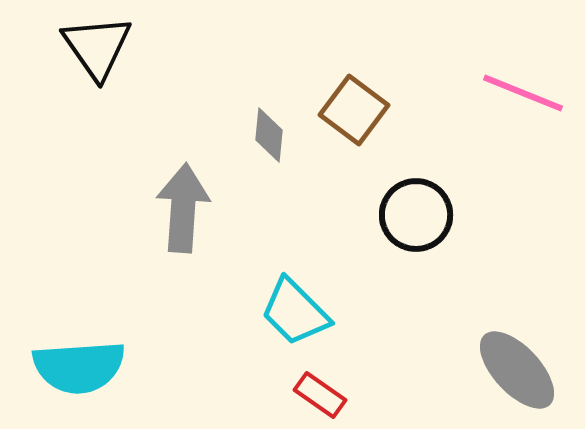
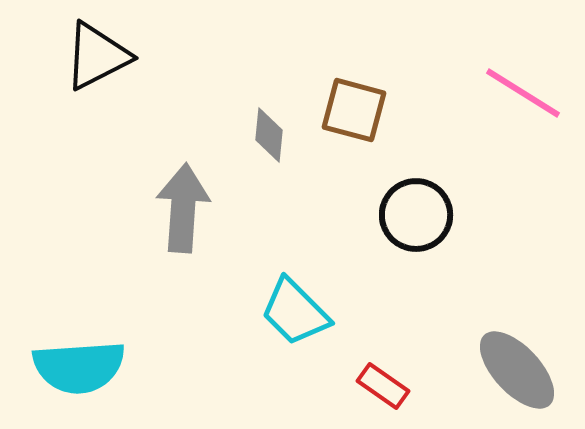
black triangle: moved 9 px down; rotated 38 degrees clockwise
pink line: rotated 10 degrees clockwise
brown square: rotated 22 degrees counterclockwise
red rectangle: moved 63 px right, 9 px up
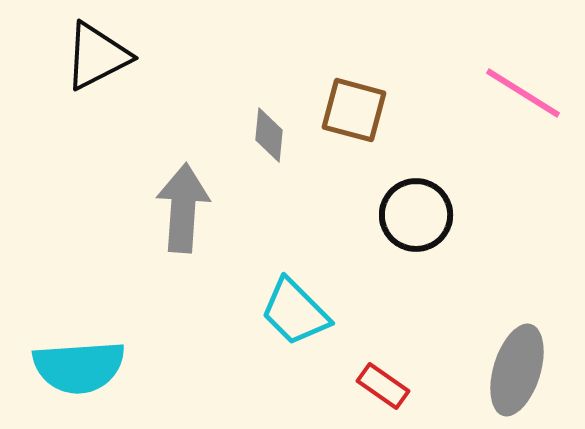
gray ellipse: rotated 60 degrees clockwise
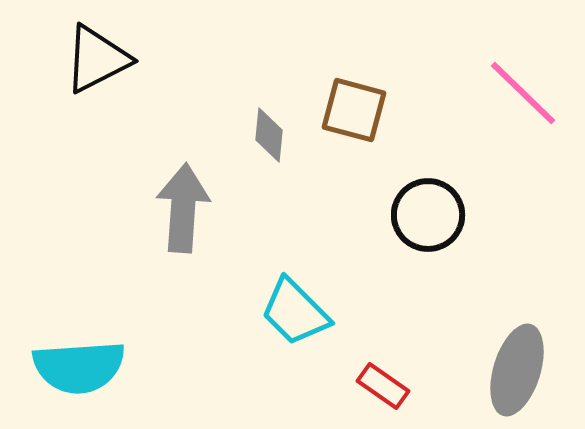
black triangle: moved 3 px down
pink line: rotated 12 degrees clockwise
black circle: moved 12 px right
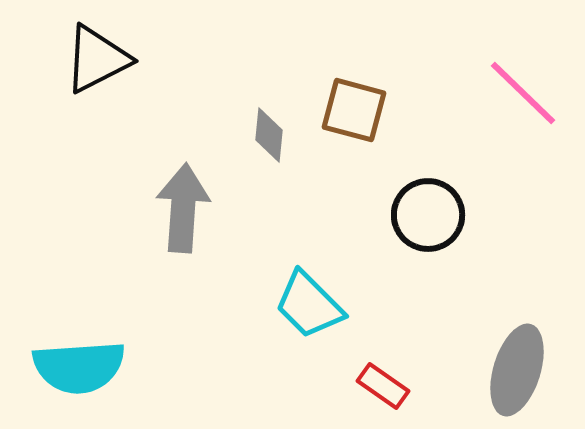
cyan trapezoid: moved 14 px right, 7 px up
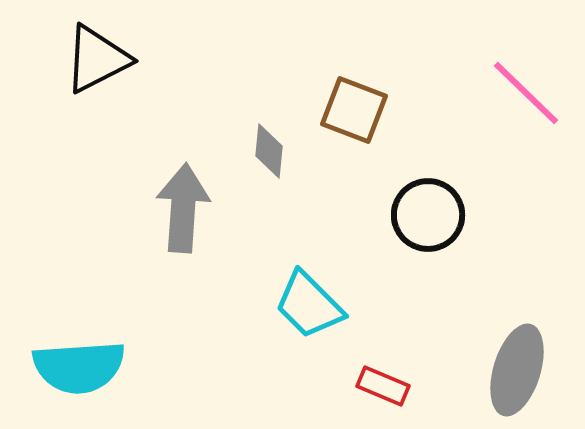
pink line: moved 3 px right
brown square: rotated 6 degrees clockwise
gray diamond: moved 16 px down
red rectangle: rotated 12 degrees counterclockwise
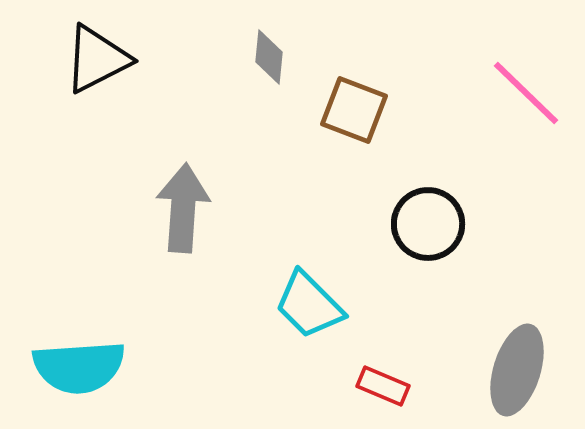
gray diamond: moved 94 px up
black circle: moved 9 px down
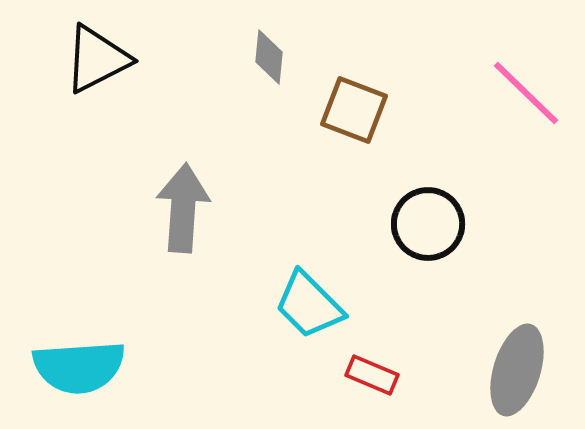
red rectangle: moved 11 px left, 11 px up
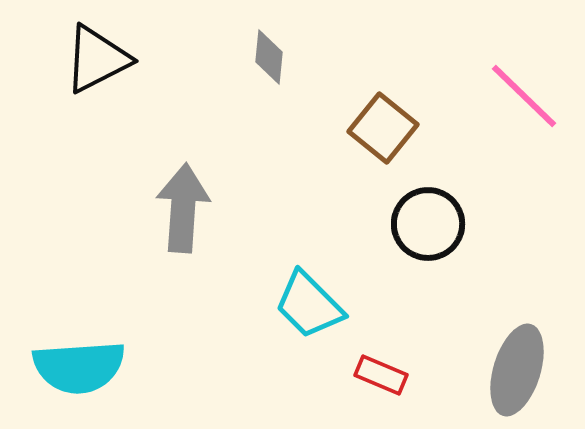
pink line: moved 2 px left, 3 px down
brown square: moved 29 px right, 18 px down; rotated 18 degrees clockwise
red rectangle: moved 9 px right
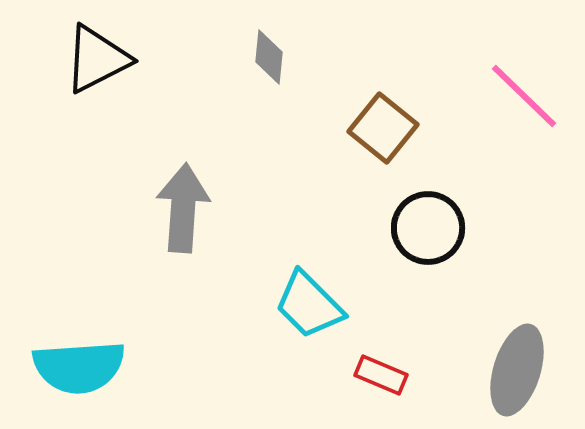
black circle: moved 4 px down
